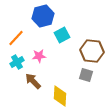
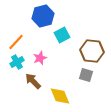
orange line: moved 4 px down
pink star: moved 1 px right, 2 px down; rotated 16 degrees counterclockwise
yellow diamond: rotated 25 degrees counterclockwise
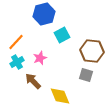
blue hexagon: moved 1 px right, 2 px up
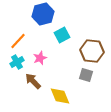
blue hexagon: moved 1 px left
orange line: moved 2 px right, 1 px up
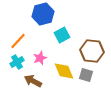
brown arrow: rotated 18 degrees counterclockwise
yellow diamond: moved 4 px right, 25 px up
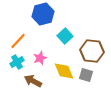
cyan square: moved 3 px right, 1 px down; rotated 14 degrees counterclockwise
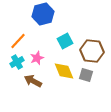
cyan square: moved 5 px down; rotated 14 degrees clockwise
pink star: moved 3 px left
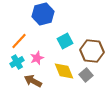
orange line: moved 1 px right
gray square: rotated 32 degrees clockwise
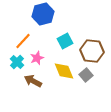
orange line: moved 4 px right
cyan cross: rotated 16 degrees counterclockwise
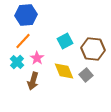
blue hexagon: moved 17 px left, 1 px down; rotated 10 degrees clockwise
brown hexagon: moved 1 px right, 2 px up
pink star: rotated 16 degrees counterclockwise
brown arrow: rotated 102 degrees counterclockwise
